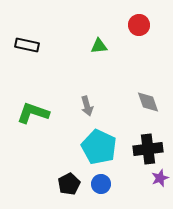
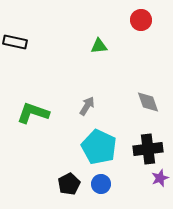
red circle: moved 2 px right, 5 px up
black rectangle: moved 12 px left, 3 px up
gray arrow: rotated 132 degrees counterclockwise
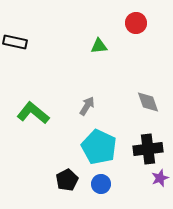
red circle: moved 5 px left, 3 px down
green L-shape: rotated 20 degrees clockwise
black pentagon: moved 2 px left, 4 px up
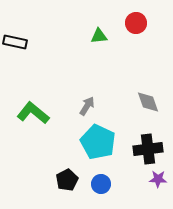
green triangle: moved 10 px up
cyan pentagon: moved 1 px left, 5 px up
purple star: moved 2 px left, 1 px down; rotated 24 degrees clockwise
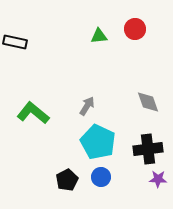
red circle: moved 1 px left, 6 px down
blue circle: moved 7 px up
